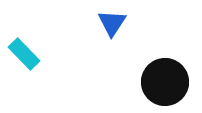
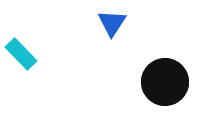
cyan rectangle: moved 3 px left
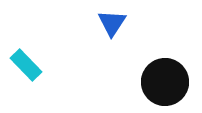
cyan rectangle: moved 5 px right, 11 px down
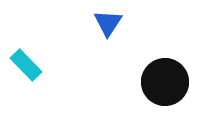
blue triangle: moved 4 px left
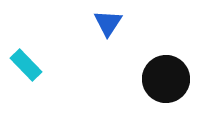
black circle: moved 1 px right, 3 px up
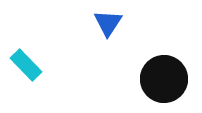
black circle: moved 2 px left
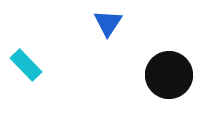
black circle: moved 5 px right, 4 px up
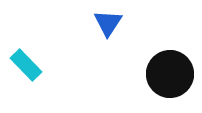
black circle: moved 1 px right, 1 px up
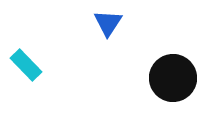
black circle: moved 3 px right, 4 px down
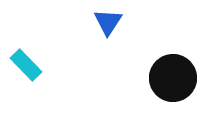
blue triangle: moved 1 px up
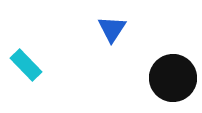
blue triangle: moved 4 px right, 7 px down
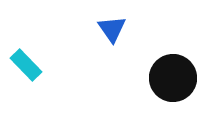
blue triangle: rotated 8 degrees counterclockwise
